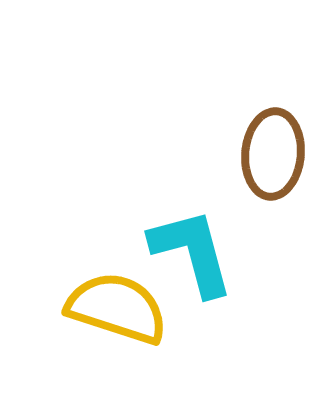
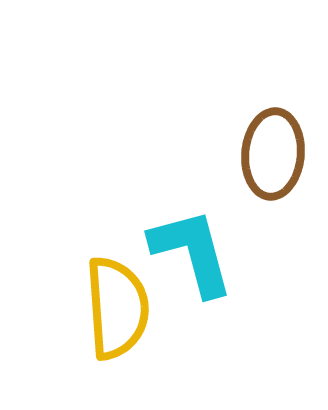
yellow semicircle: rotated 68 degrees clockwise
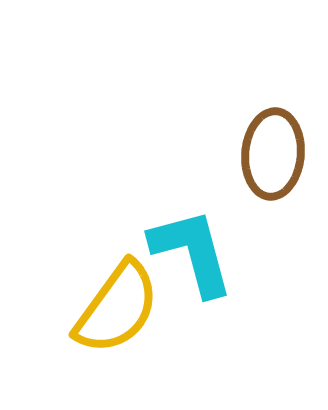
yellow semicircle: rotated 40 degrees clockwise
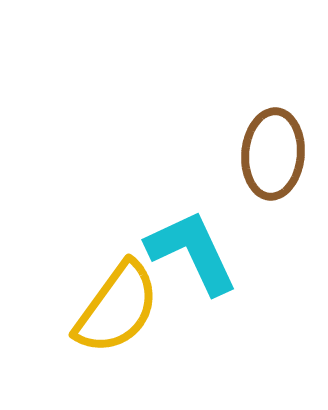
cyan L-shape: rotated 10 degrees counterclockwise
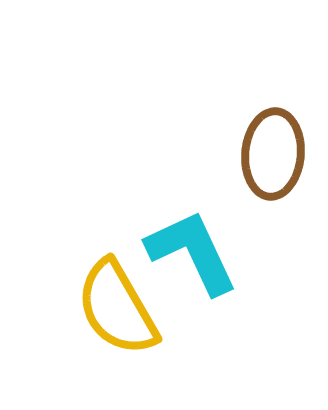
yellow semicircle: rotated 114 degrees clockwise
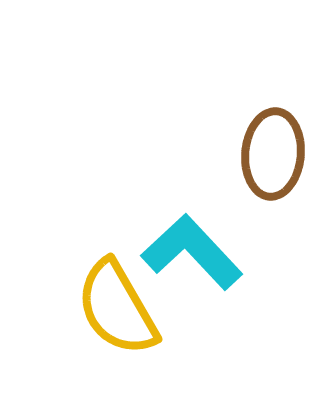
cyan L-shape: rotated 18 degrees counterclockwise
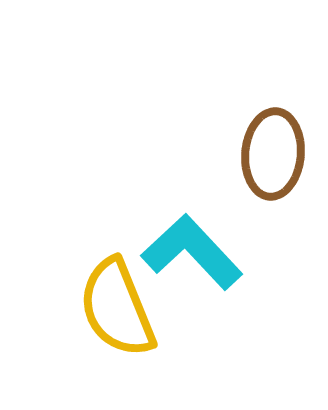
yellow semicircle: rotated 8 degrees clockwise
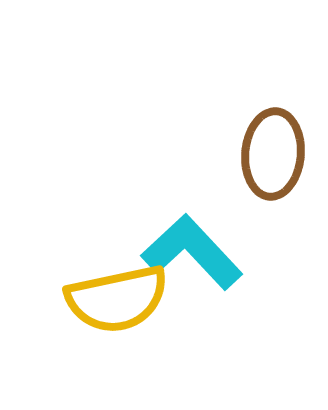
yellow semicircle: moved 9 px up; rotated 80 degrees counterclockwise
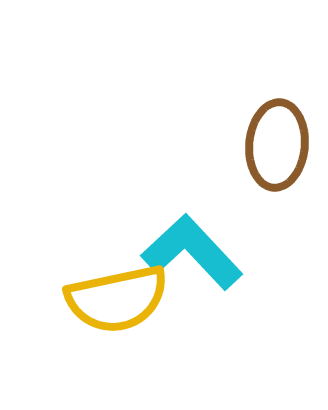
brown ellipse: moved 4 px right, 9 px up
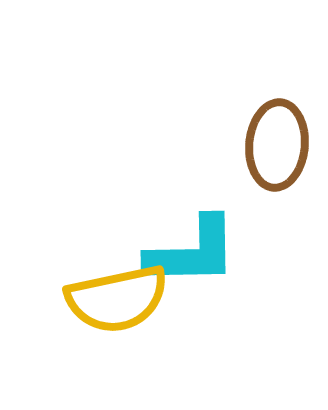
cyan L-shape: rotated 132 degrees clockwise
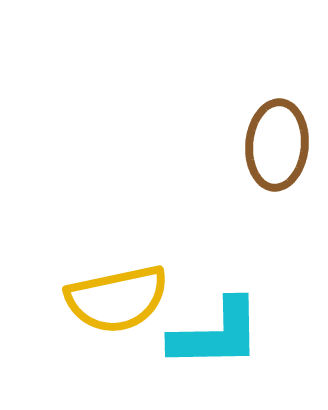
cyan L-shape: moved 24 px right, 82 px down
